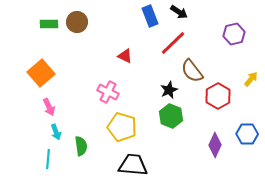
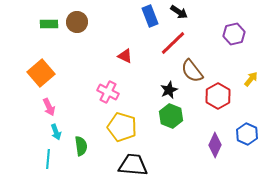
blue hexagon: rotated 25 degrees clockwise
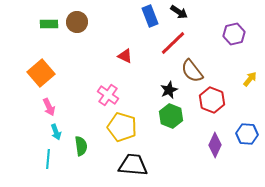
yellow arrow: moved 1 px left
pink cross: moved 3 px down; rotated 10 degrees clockwise
red hexagon: moved 6 px left, 4 px down; rotated 10 degrees counterclockwise
blue hexagon: rotated 20 degrees counterclockwise
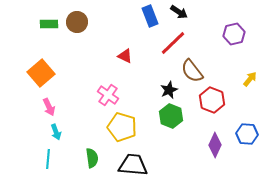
green semicircle: moved 11 px right, 12 px down
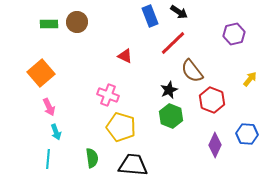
pink cross: rotated 15 degrees counterclockwise
yellow pentagon: moved 1 px left
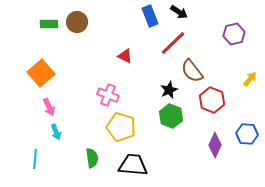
cyan line: moved 13 px left
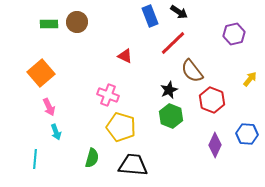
green semicircle: rotated 24 degrees clockwise
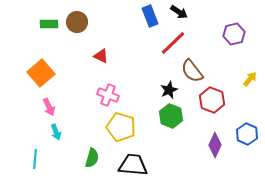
red triangle: moved 24 px left
blue hexagon: rotated 20 degrees clockwise
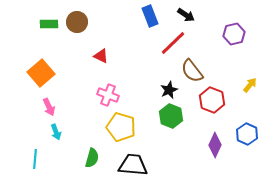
black arrow: moved 7 px right, 3 px down
yellow arrow: moved 6 px down
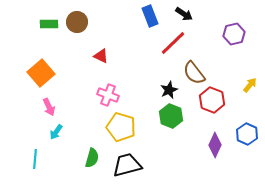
black arrow: moved 2 px left, 1 px up
brown semicircle: moved 2 px right, 2 px down
cyan arrow: rotated 56 degrees clockwise
black trapezoid: moved 6 px left; rotated 20 degrees counterclockwise
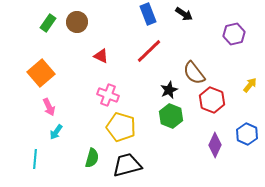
blue rectangle: moved 2 px left, 2 px up
green rectangle: moved 1 px left, 1 px up; rotated 54 degrees counterclockwise
red line: moved 24 px left, 8 px down
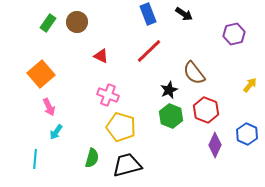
orange square: moved 1 px down
red hexagon: moved 6 px left, 10 px down
